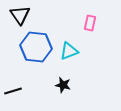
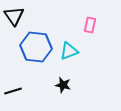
black triangle: moved 6 px left, 1 px down
pink rectangle: moved 2 px down
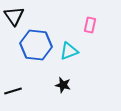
blue hexagon: moved 2 px up
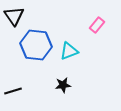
pink rectangle: moved 7 px right; rotated 28 degrees clockwise
black star: rotated 21 degrees counterclockwise
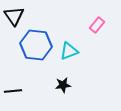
black line: rotated 12 degrees clockwise
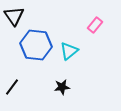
pink rectangle: moved 2 px left
cyan triangle: rotated 18 degrees counterclockwise
black star: moved 1 px left, 2 px down
black line: moved 1 px left, 4 px up; rotated 48 degrees counterclockwise
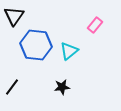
black triangle: rotated 10 degrees clockwise
